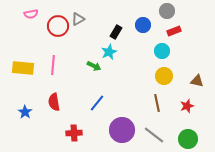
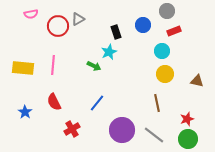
black rectangle: rotated 48 degrees counterclockwise
yellow circle: moved 1 px right, 2 px up
red semicircle: rotated 18 degrees counterclockwise
red star: moved 13 px down
red cross: moved 2 px left, 4 px up; rotated 28 degrees counterclockwise
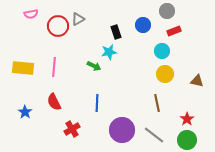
cyan star: rotated 14 degrees clockwise
pink line: moved 1 px right, 2 px down
blue line: rotated 36 degrees counterclockwise
red star: rotated 16 degrees counterclockwise
green circle: moved 1 px left, 1 px down
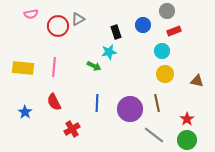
purple circle: moved 8 px right, 21 px up
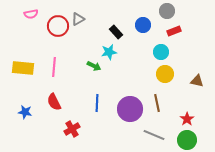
black rectangle: rotated 24 degrees counterclockwise
cyan circle: moved 1 px left, 1 px down
blue star: rotated 24 degrees counterclockwise
gray line: rotated 15 degrees counterclockwise
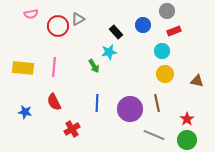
cyan circle: moved 1 px right, 1 px up
green arrow: rotated 32 degrees clockwise
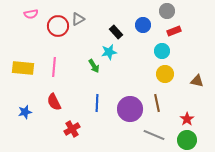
blue star: rotated 24 degrees counterclockwise
